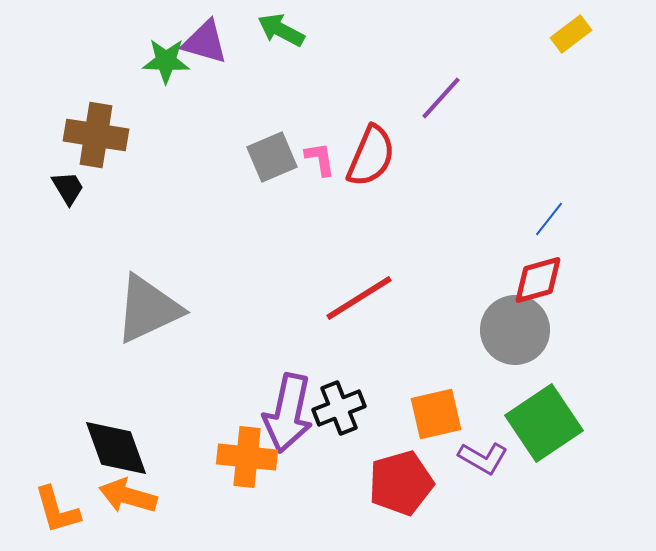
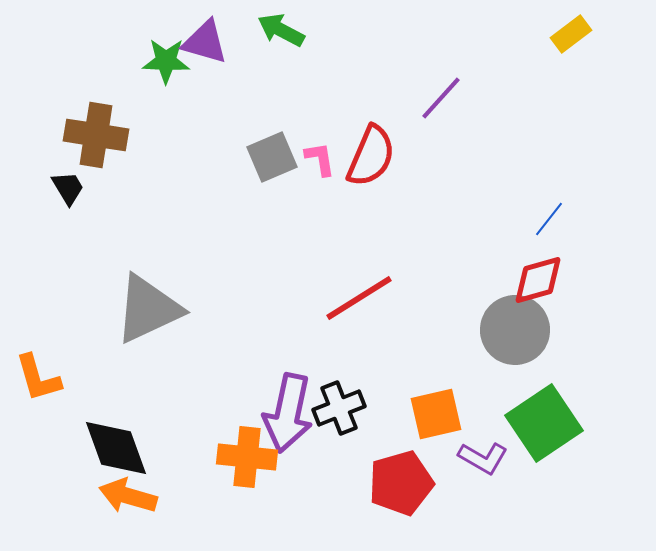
orange L-shape: moved 19 px left, 132 px up
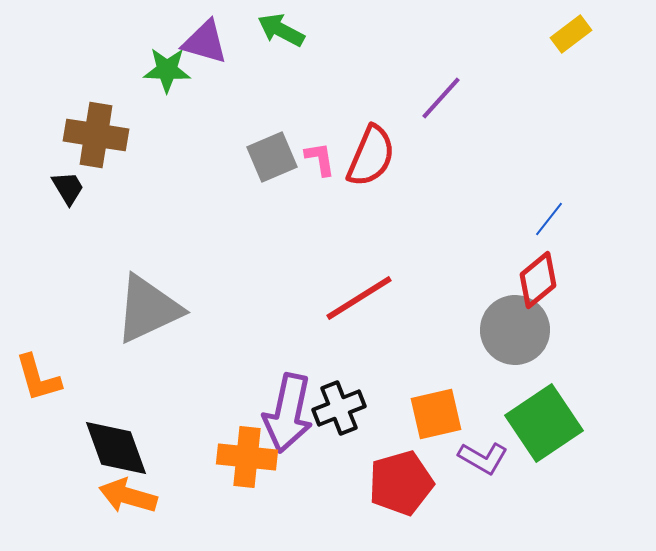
green star: moved 1 px right, 9 px down
red diamond: rotated 24 degrees counterclockwise
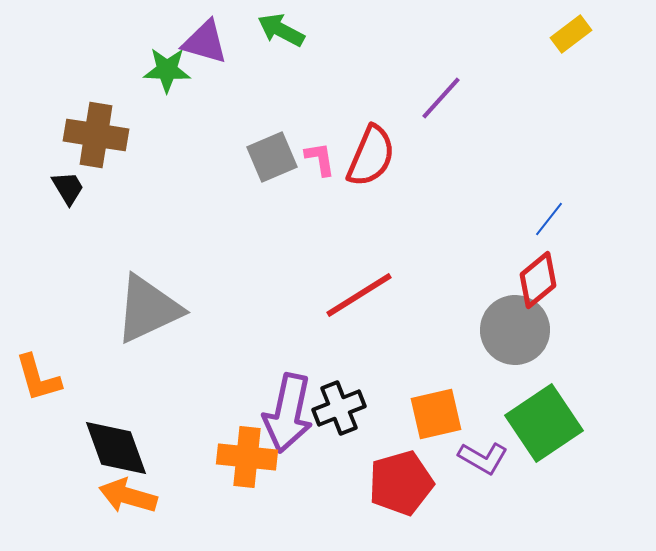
red line: moved 3 px up
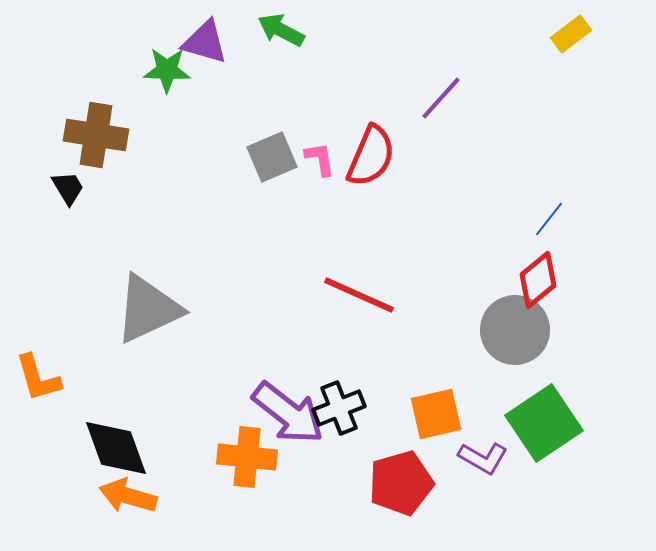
red line: rotated 56 degrees clockwise
purple arrow: rotated 64 degrees counterclockwise
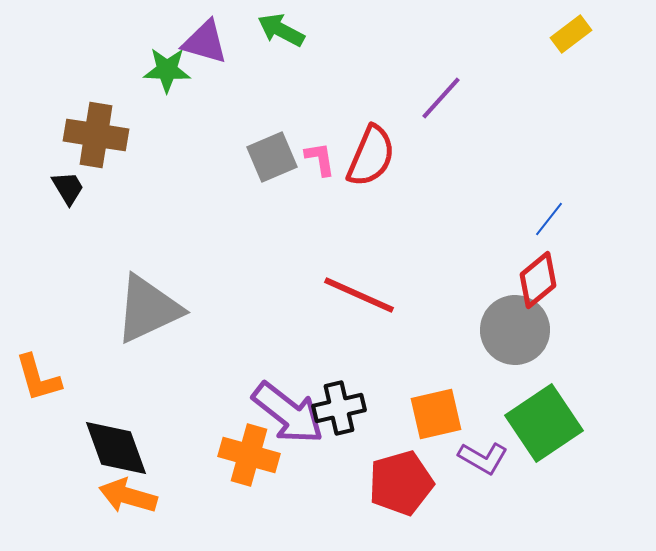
black cross: rotated 9 degrees clockwise
orange cross: moved 2 px right, 2 px up; rotated 10 degrees clockwise
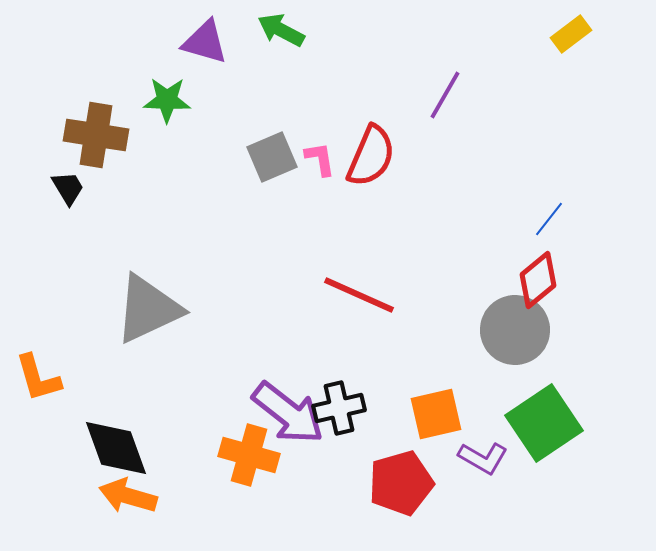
green star: moved 30 px down
purple line: moved 4 px right, 3 px up; rotated 12 degrees counterclockwise
